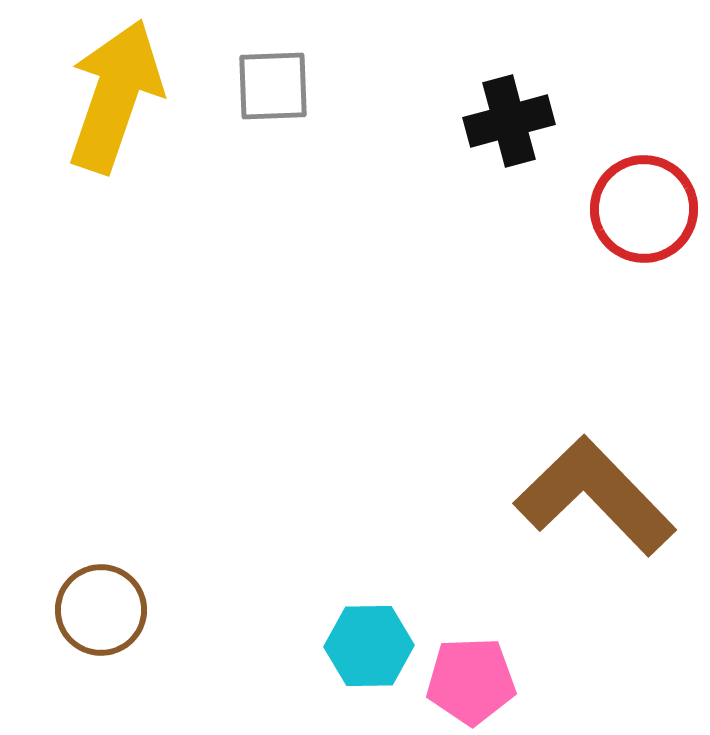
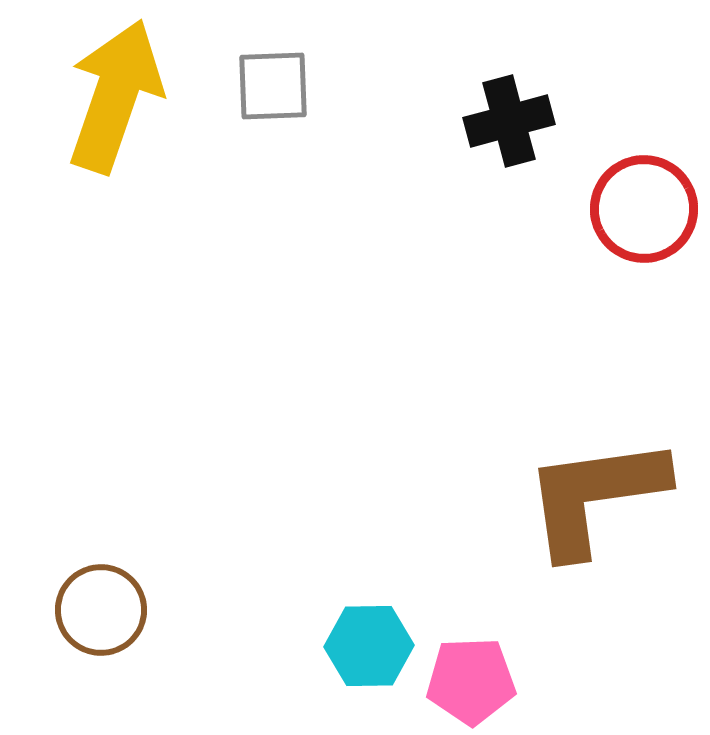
brown L-shape: rotated 54 degrees counterclockwise
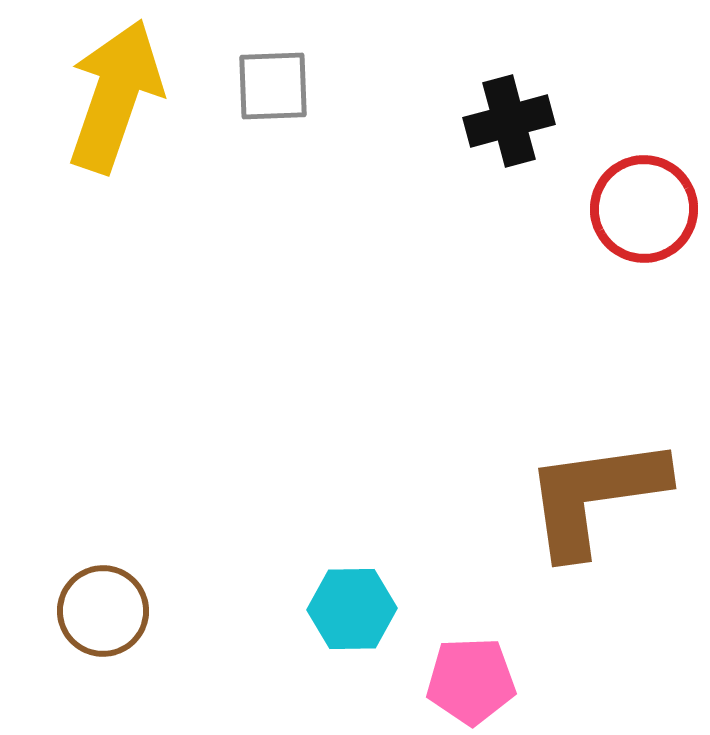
brown circle: moved 2 px right, 1 px down
cyan hexagon: moved 17 px left, 37 px up
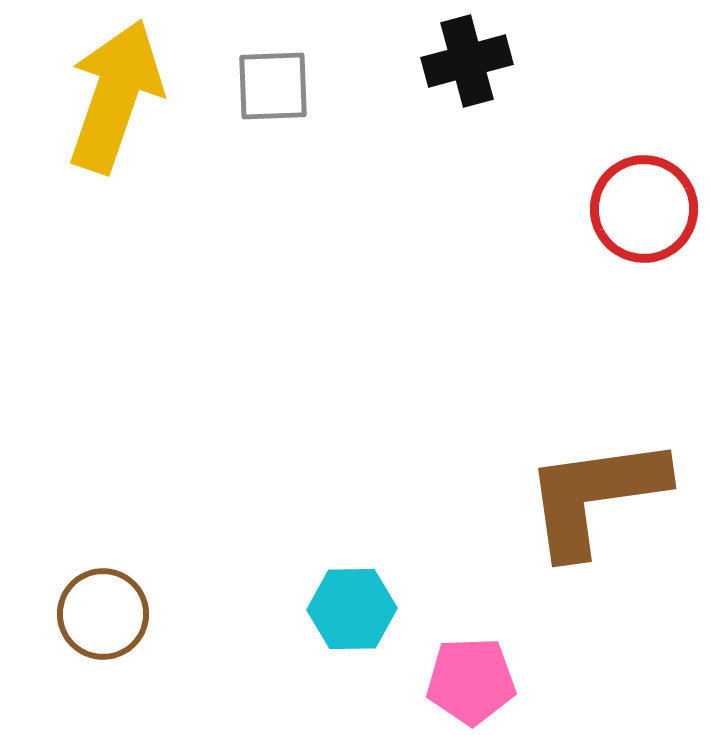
black cross: moved 42 px left, 60 px up
brown circle: moved 3 px down
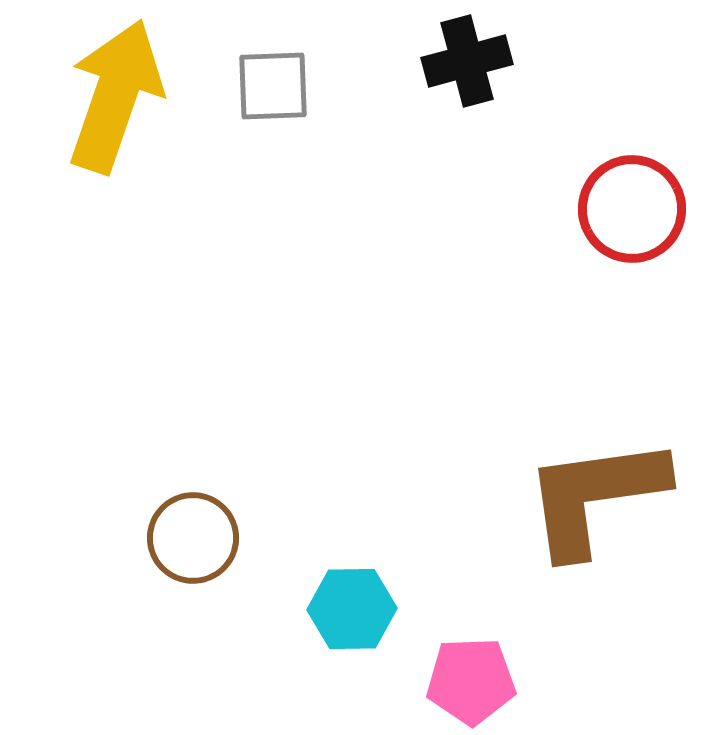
red circle: moved 12 px left
brown circle: moved 90 px right, 76 px up
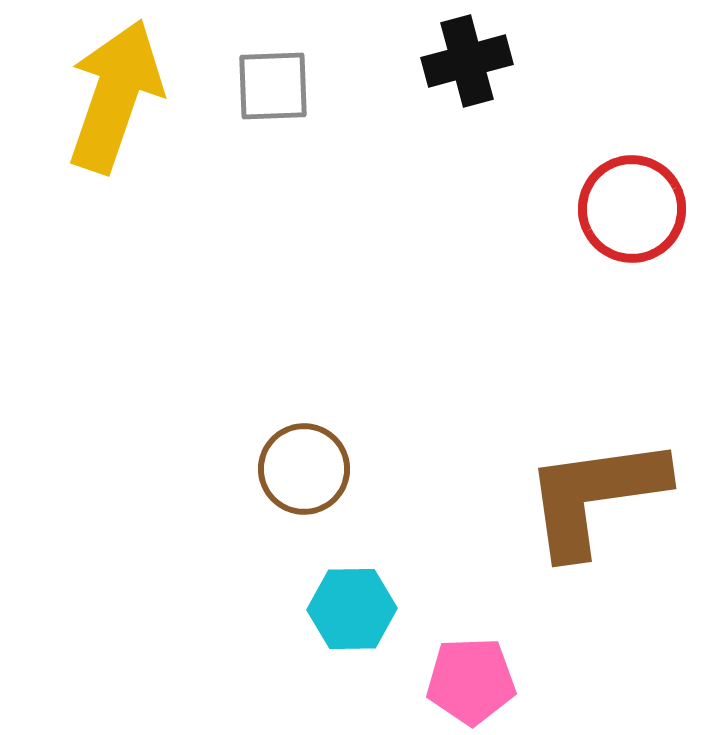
brown circle: moved 111 px right, 69 px up
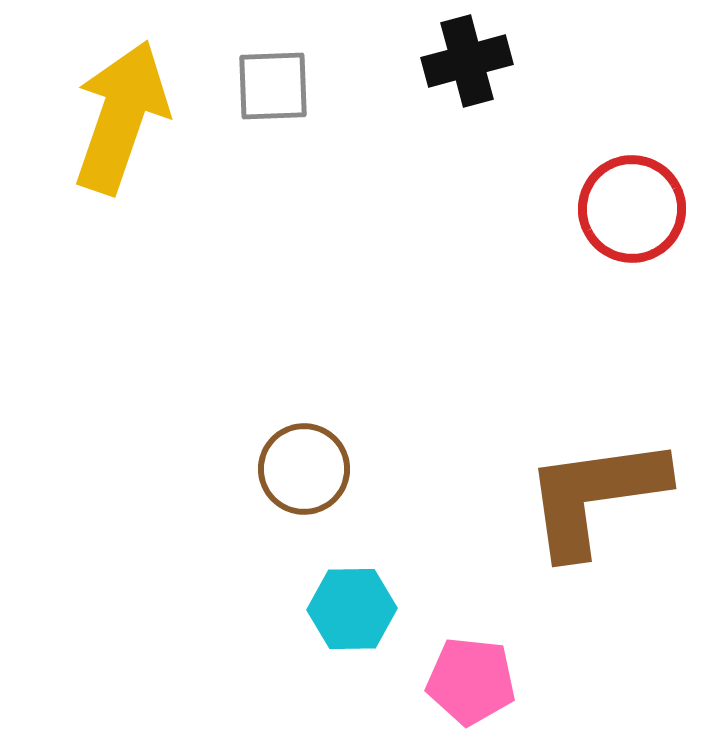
yellow arrow: moved 6 px right, 21 px down
pink pentagon: rotated 8 degrees clockwise
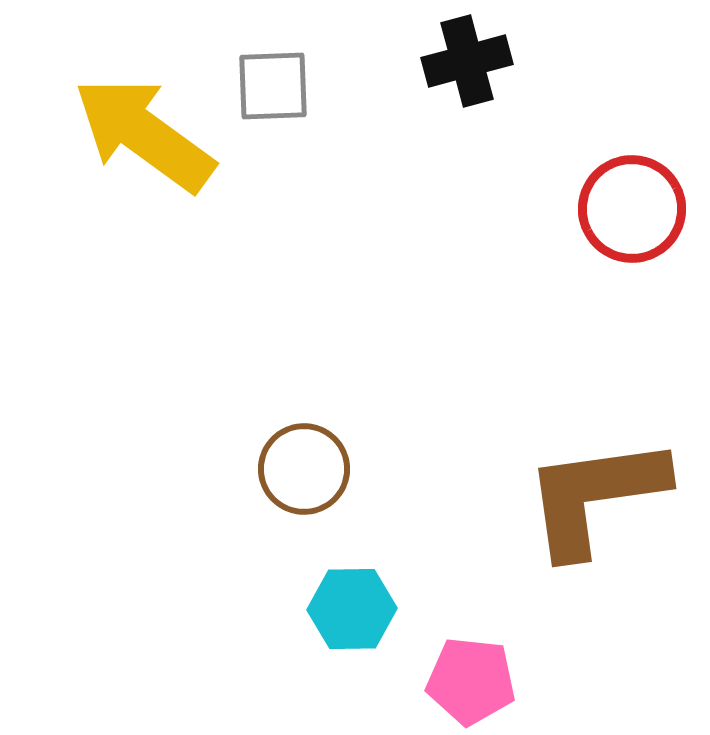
yellow arrow: moved 23 px right, 17 px down; rotated 73 degrees counterclockwise
